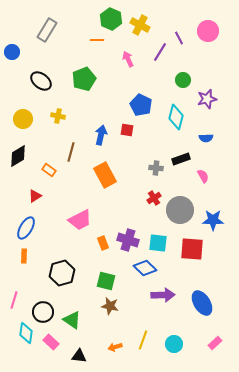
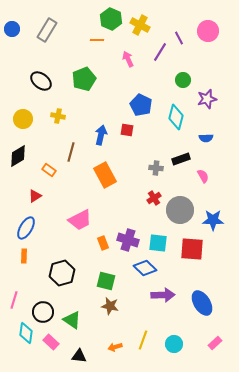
blue circle at (12, 52): moved 23 px up
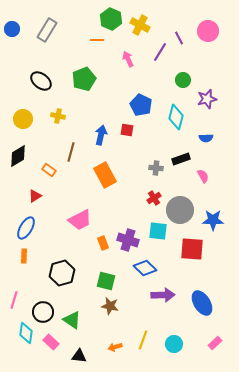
cyan square at (158, 243): moved 12 px up
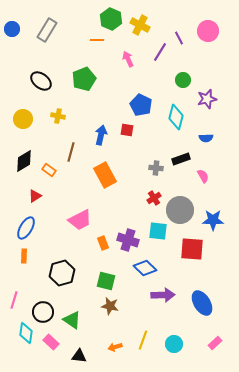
black diamond at (18, 156): moved 6 px right, 5 px down
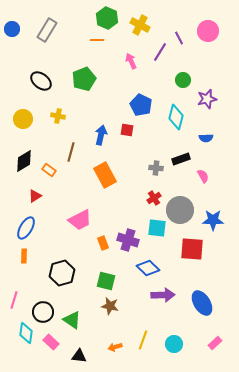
green hexagon at (111, 19): moved 4 px left, 1 px up
pink arrow at (128, 59): moved 3 px right, 2 px down
cyan square at (158, 231): moved 1 px left, 3 px up
blue diamond at (145, 268): moved 3 px right
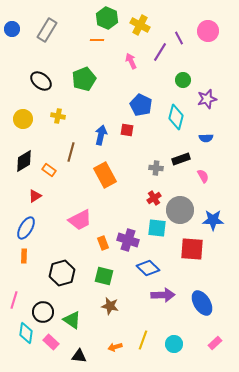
green square at (106, 281): moved 2 px left, 5 px up
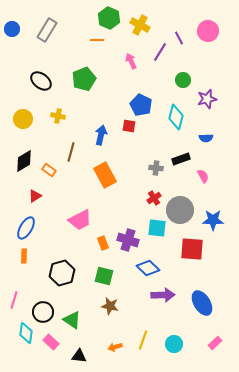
green hexagon at (107, 18): moved 2 px right
red square at (127, 130): moved 2 px right, 4 px up
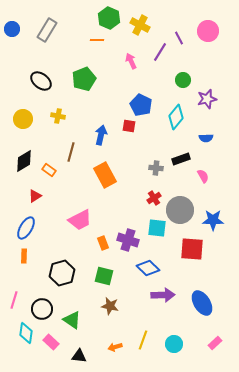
cyan diamond at (176, 117): rotated 25 degrees clockwise
black circle at (43, 312): moved 1 px left, 3 px up
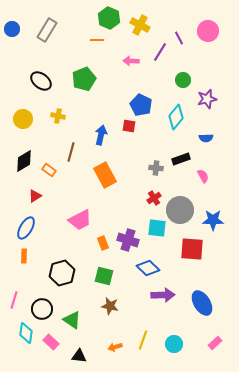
pink arrow at (131, 61): rotated 63 degrees counterclockwise
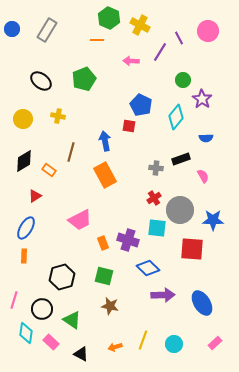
purple star at (207, 99): moved 5 px left; rotated 24 degrees counterclockwise
blue arrow at (101, 135): moved 4 px right, 6 px down; rotated 24 degrees counterclockwise
black hexagon at (62, 273): moved 4 px down
black triangle at (79, 356): moved 2 px right, 2 px up; rotated 21 degrees clockwise
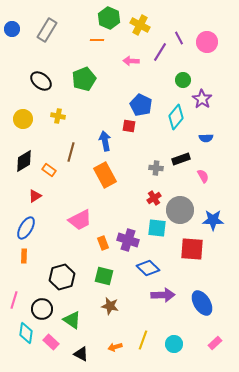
pink circle at (208, 31): moved 1 px left, 11 px down
